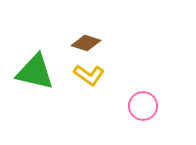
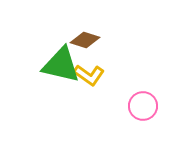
brown diamond: moved 1 px left, 3 px up
green triangle: moved 26 px right, 7 px up
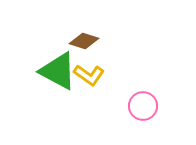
brown diamond: moved 1 px left, 1 px down
green triangle: moved 3 px left, 6 px down; rotated 15 degrees clockwise
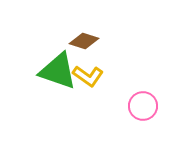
green triangle: rotated 9 degrees counterclockwise
yellow L-shape: moved 1 px left, 1 px down
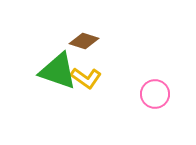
yellow L-shape: moved 2 px left, 2 px down
pink circle: moved 12 px right, 12 px up
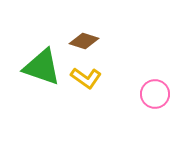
green triangle: moved 16 px left, 4 px up
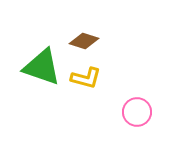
yellow L-shape: rotated 20 degrees counterclockwise
pink circle: moved 18 px left, 18 px down
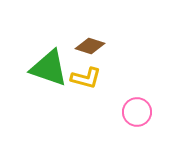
brown diamond: moved 6 px right, 5 px down
green triangle: moved 7 px right, 1 px down
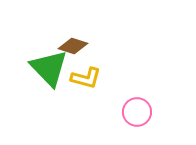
brown diamond: moved 17 px left
green triangle: rotated 27 degrees clockwise
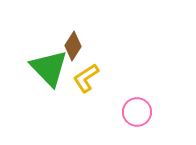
brown diamond: rotated 76 degrees counterclockwise
yellow L-shape: rotated 132 degrees clockwise
